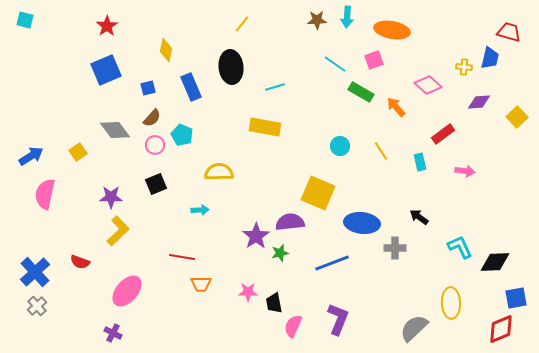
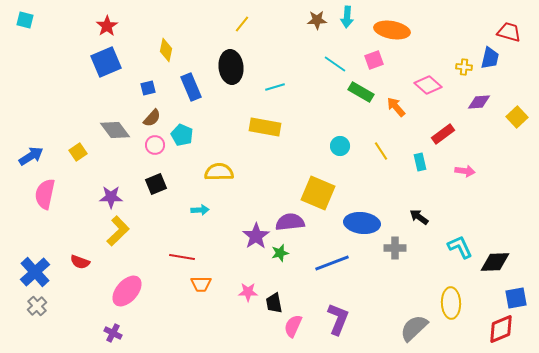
blue square at (106, 70): moved 8 px up
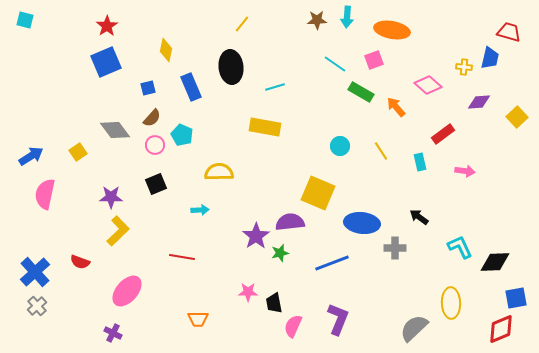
orange trapezoid at (201, 284): moved 3 px left, 35 px down
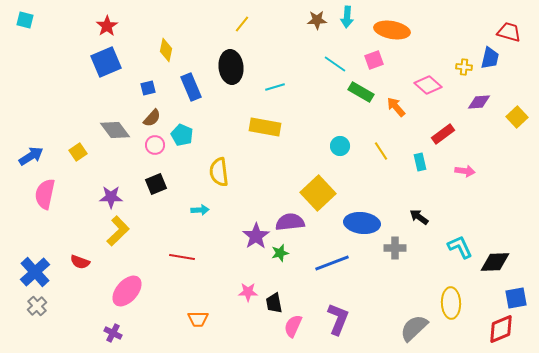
yellow semicircle at (219, 172): rotated 96 degrees counterclockwise
yellow square at (318, 193): rotated 24 degrees clockwise
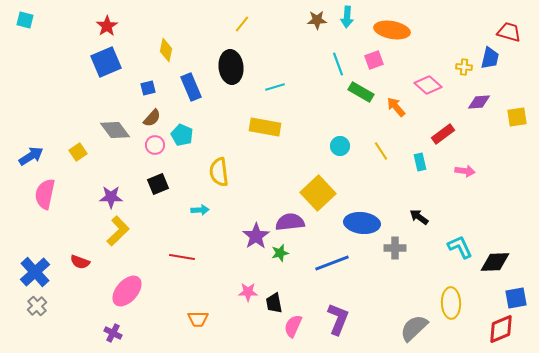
cyan line at (335, 64): moved 3 px right; rotated 35 degrees clockwise
yellow square at (517, 117): rotated 35 degrees clockwise
black square at (156, 184): moved 2 px right
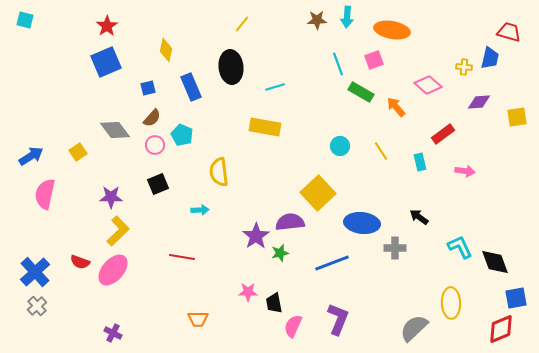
black diamond at (495, 262): rotated 72 degrees clockwise
pink ellipse at (127, 291): moved 14 px left, 21 px up
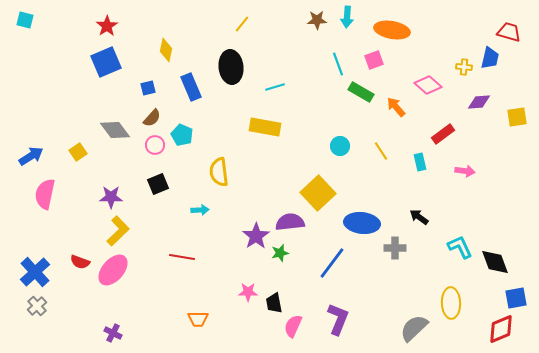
blue line at (332, 263): rotated 32 degrees counterclockwise
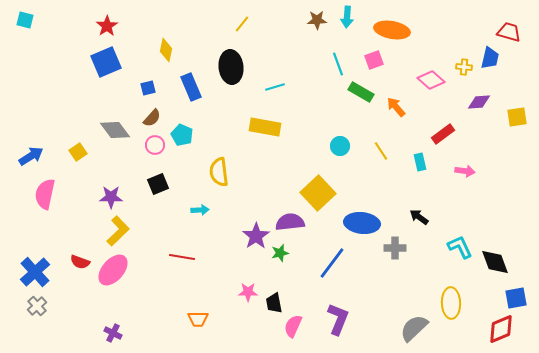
pink diamond at (428, 85): moved 3 px right, 5 px up
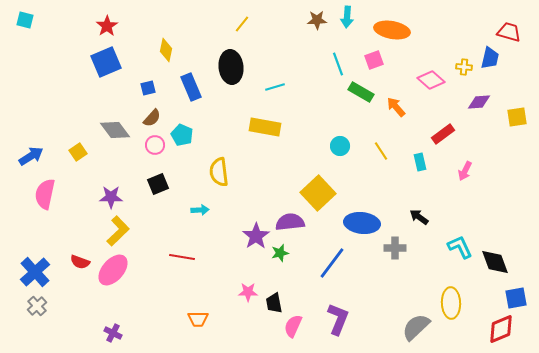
pink arrow at (465, 171): rotated 108 degrees clockwise
gray semicircle at (414, 328): moved 2 px right, 1 px up
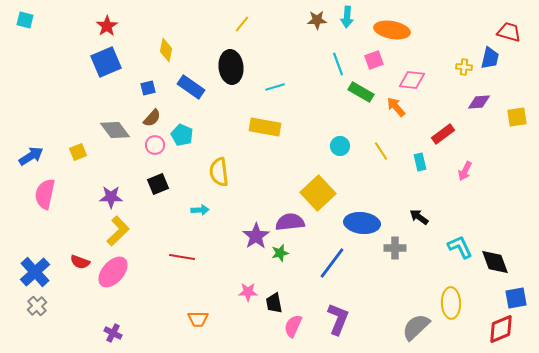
pink diamond at (431, 80): moved 19 px left; rotated 36 degrees counterclockwise
blue rectangle at (191, 87): rotated 32 degrees counterclockwise
yellow square at (78, 152): rotated 12 degrees clockwise
pink ellipse at (113, 270): moved 2 px down
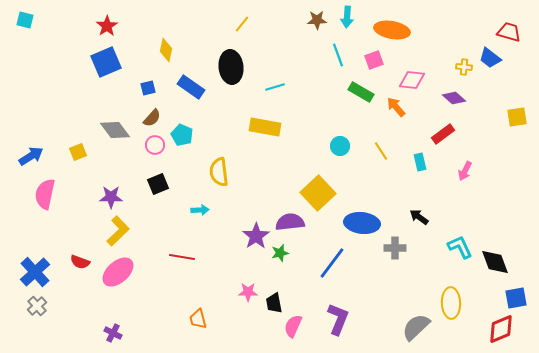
blue trapezoid at (490, 58): rotated 115 degrees clockwise
cyan line at (338, 64): moved 9 px up
purple diamond at (479, 102): moved 25 px left, 4 px up; rotated 45 degrees clockwise
pink ellipse at (113, 272): moved 5 px right; rotated 8 degrees clockwise
orange trapezoid at (198, 319): rotated 75 degrees clockwise
